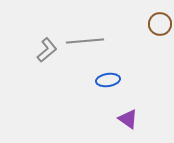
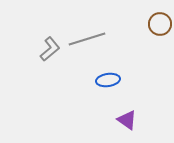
gray line: moved 2 px right, 2 px up; rotated 12 degrees counterclockwise
gray L-shape: moved 3 px right, 1 px up
purple triangle: moved 1 px left, 1 px down
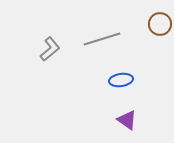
gray line: moved 15 px right
blue ellipse: moved 13 px right
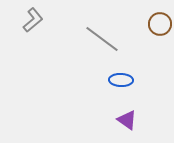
gray line: rotated 54 degrees clockwise
gray L-shape: moved 17 px left, 29 px up
blue ellipse: rotated 10 degrees clockwise
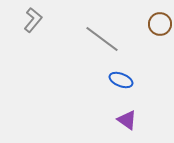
gray L-shape: rotated 10 degrees counterclockwise
blue ellipse: rotated 20 degrees clockwise
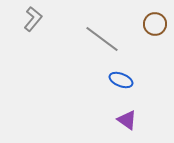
gray L-shape: moved 1 px up
brown circle: moved 5 px left
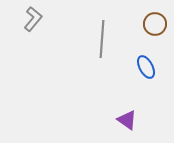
gray line: rotated 57 degrees clockwise
blue ellipse: moved 25 px right, 13 px up; rotated 40 degrees clockwise
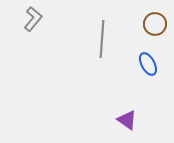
blue ellipse: moved 2 px right, 3 px up
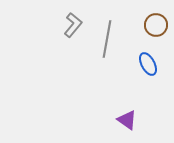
gray L-shape: moved 40 px right, 6 px down
brown circle: moved 1 px right, 1 px down
gray line: moved 5 px right; rotated 6 degrees clockwise
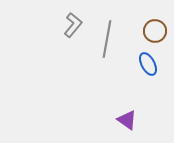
brown circle: moved 1 px left, 6 px down
